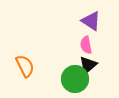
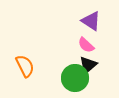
pink semicircle: rotated 36 degrees counterclockwise
green circle: moved 1 px up
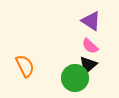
pink semicircle: moved 4 px right, 1 px down
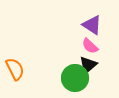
purple triangle: moved 1 px right, 4 px down
orange semicircle: moved 10 px left, 3 px down
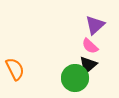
purple triangle: moved 3 px right; rotated 45 degrees clockwise
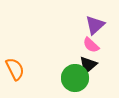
pink semicircle: moved 1 px right, 1 px up
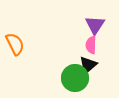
purple triangle: rotated 15 degrees counterclockwise
pink semicircle: rotated 48 degrees clockwise
orange semicircle: moved 25 px up
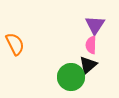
green circle: moved 4 px left, 1 px up
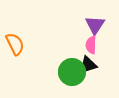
black triangle: rotated 24 degrees clockwise
green circle: moved 1 px right, 5 px up
